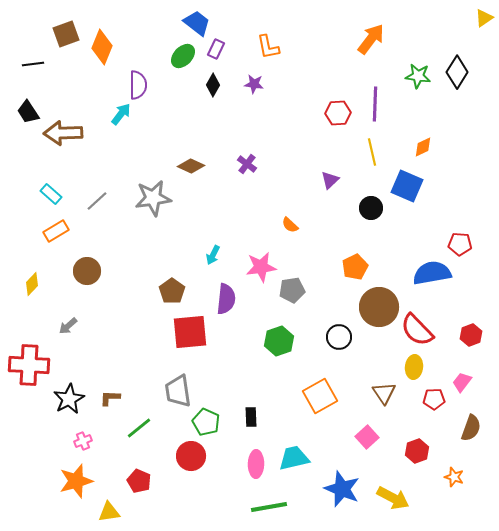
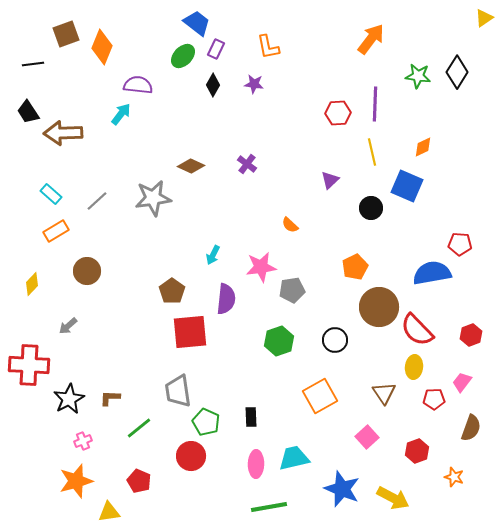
purple semicircle at (138, 85): rotated 84 degrees counterclockwise
black circle at (339, 337): moved 4 px left, 3 px down
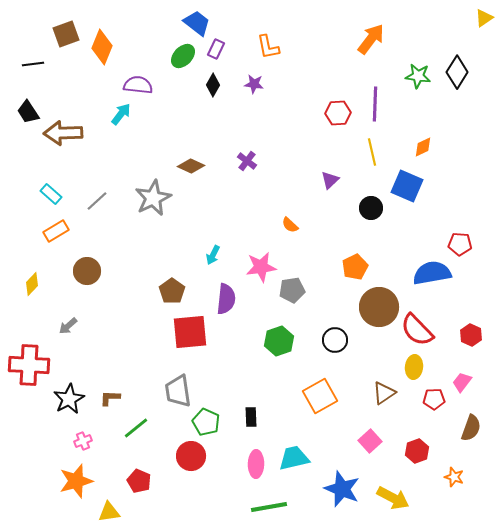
purple cross at (247, 164): moved 3 px up
gray star at (153, 198): rotated 18 degrees counterclockwise
red hexagon at (471, 335): rotated 15 degrees counterclockwise
brown triangle at (384, 393): rotated 30 degrees clockwise
green line at (139, 428): moved 3 px left
pink square at (367, 437): moved 3 px right, 4 px down
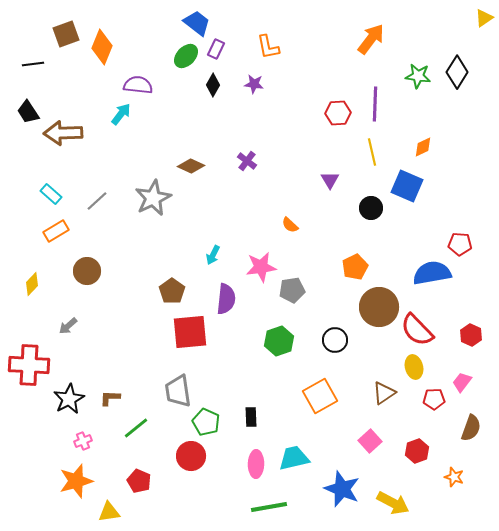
green ellipse at (183, 56): moved 3 px right
purple triangle at (330, 180): rotated 18 degrees counterclockwise
yellow ellipse at (414, 367): rotated 20 degrees counterclockwise
yellow arrow at (393, 498): moved 5 px down
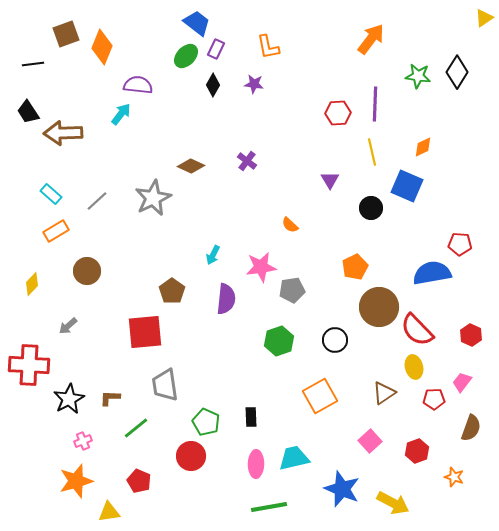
red square at (190, 332): moved 45 px left
gray trapezoid at (178, 391): moved 13 px left, 6 px up
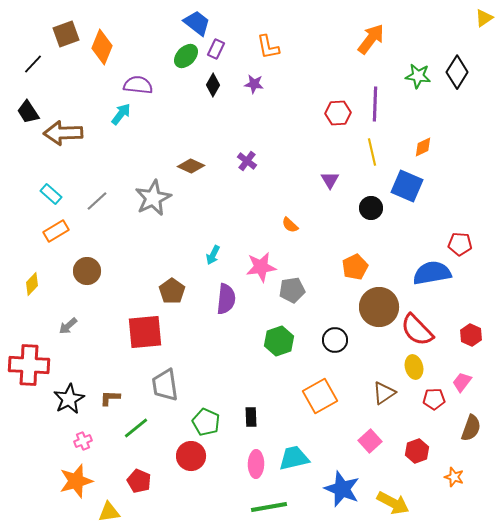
black line at (33, 64): rotated 40 degrees counterclockwise
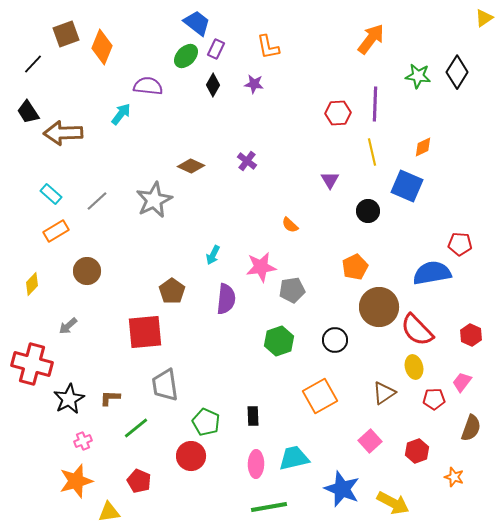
purple semicircle at (138, 85): moved 10 px right, 1 px down
gray star at (153, 198): moved 1 px right, 2 px down
black circle at (371, 208): moved 3 px left, 3 px down
red cross at (29, 365): moved 3 px right, 1 px up; rotated 12 degrees clockwise
black rectangle at (251, 417): moved 2 px right, 1 px up
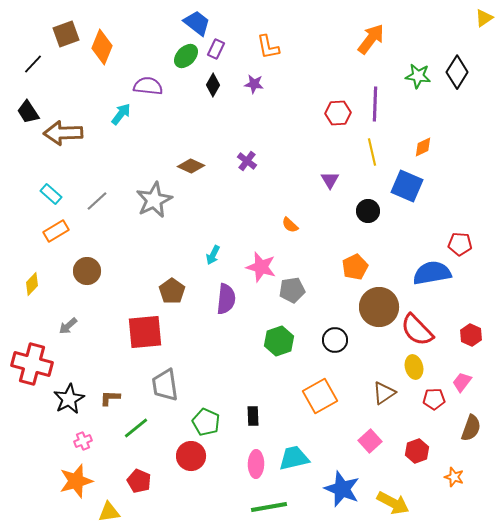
pink star at (261, 267): rotated 24 degrees clockwise
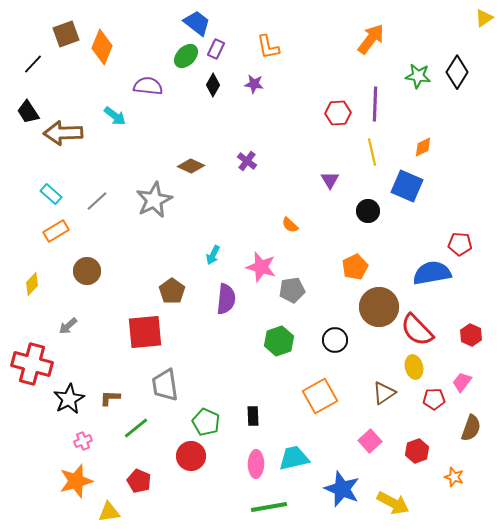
cyan arrow at (121, 114): moved 6 px left, 2 px down; rotated 90 degrees clockwise
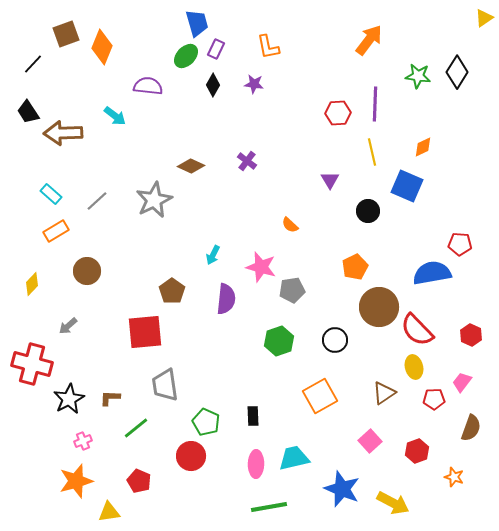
blue trapezoid at (197, 23): rotated 36 degrees clockwise
orange arrow at (371, 39): moved 2 px left, 1 px down
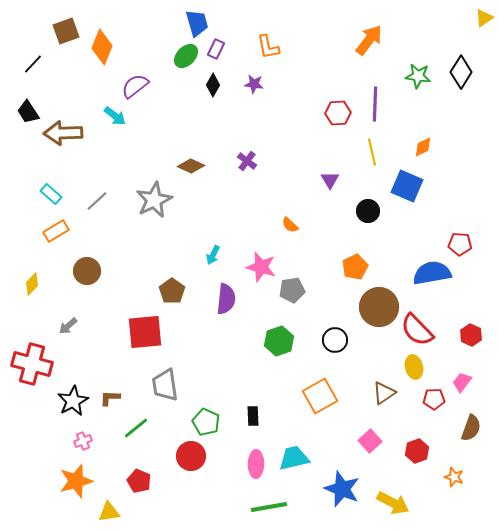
brown square at (66, 34): moved 3 px up
black diamond at (457, 72): moved 4 px right
purple semicircle at (148, 86): moved 13 px left; rotated 44 degrees counterclockwise
black star at (69, 399): moved 4 px right, 2 px down
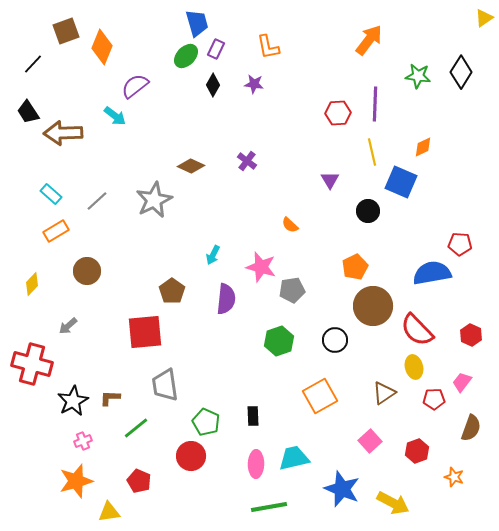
blue square at (407, 186): moved 6 px left, 4 px up
brown circle at (379, 307): moved 6 px left, 1 px up
